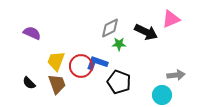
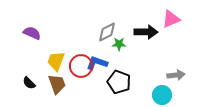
gray diamond: moved 3 px left, 4 px down
black arrow: rotated 25 degrees counterclockwise
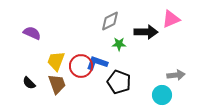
gray diamond: moved 3 px right, 11 px up
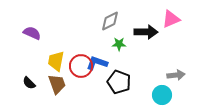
yellow trapezoid: rotated 10 degrees counterclockwise
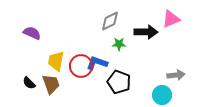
brown trapezoid: moved 6 px left
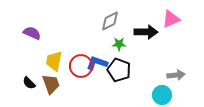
yellow trapezoid: moved 2 px left
black pentagon: moved 12 px up
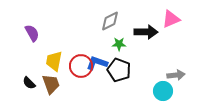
purple semicircle: rotated 36 degrees clockwise
cyan circle: moved 1 px right, 4 px up
